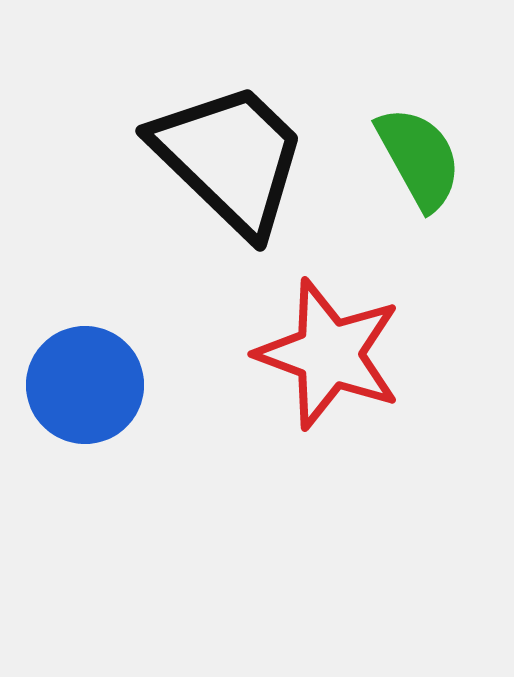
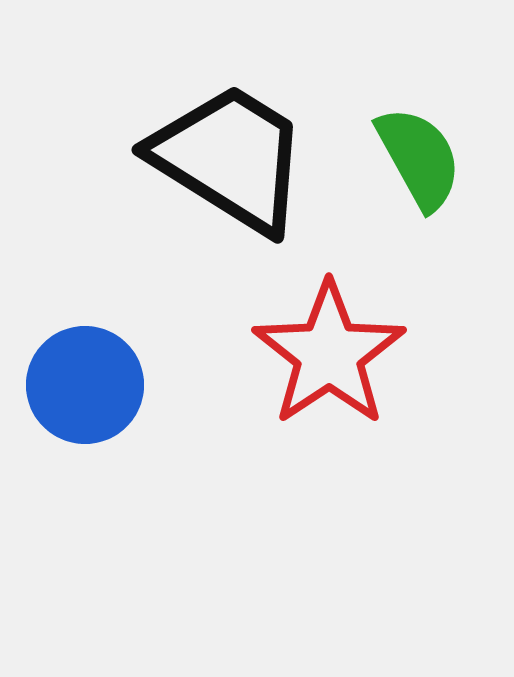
black trapezoid: rotated 12 degrees counterclockwise
red star: rotated 18 degrees clockwise
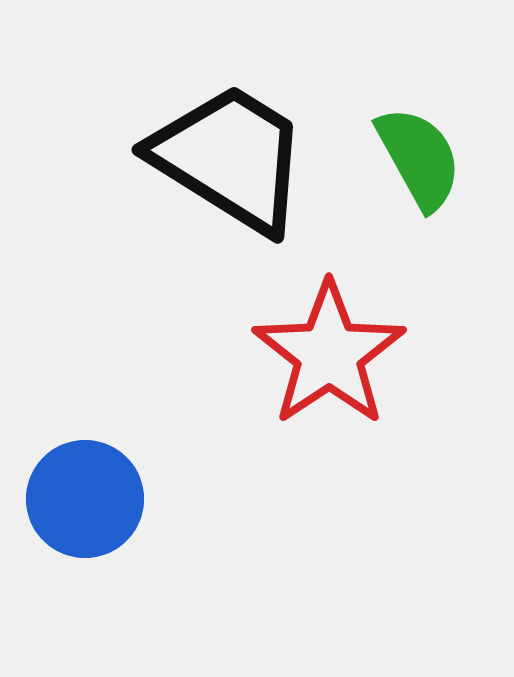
blue circle: moved 114 px down
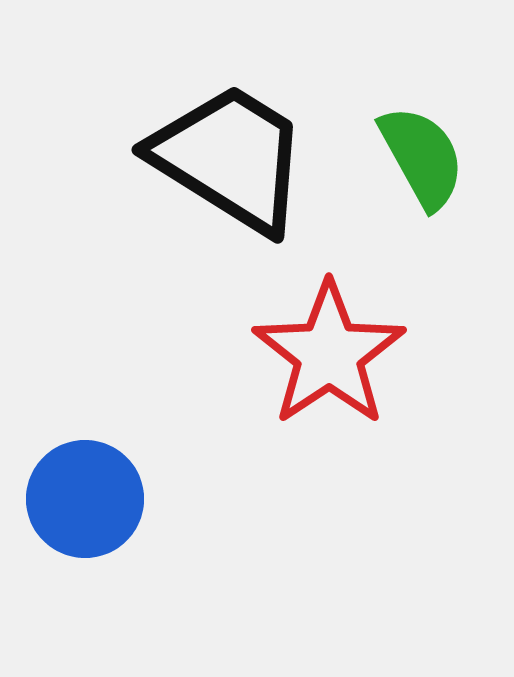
green semicircle: moved 3 px right, 1 px up
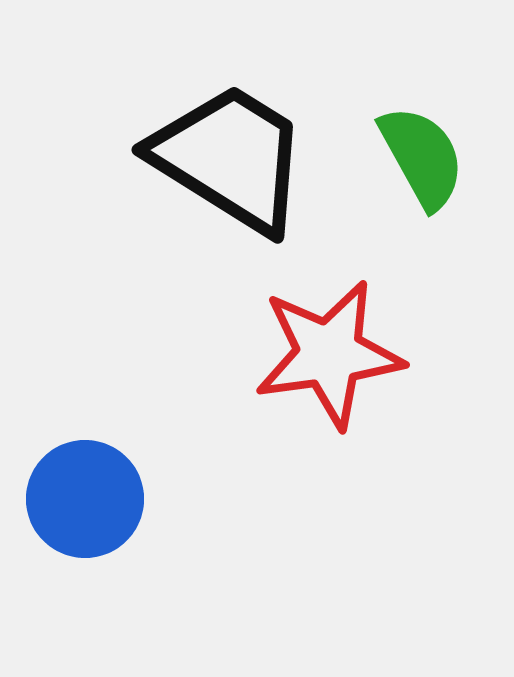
red star: rotated 26 degrees clockwise
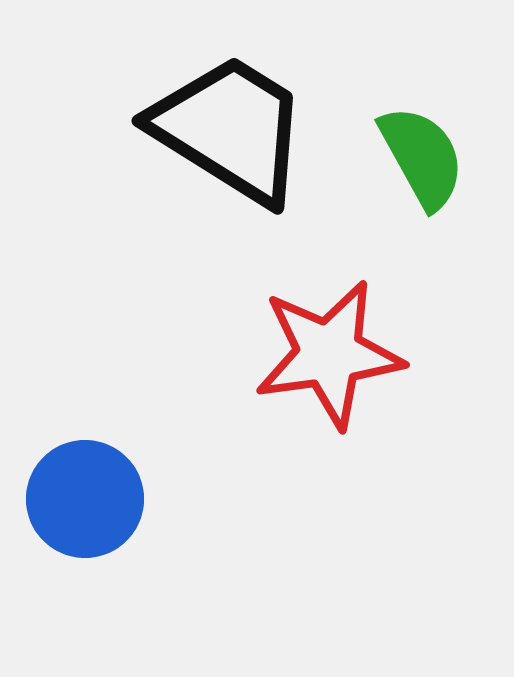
black trapezoid: moved 29 px up
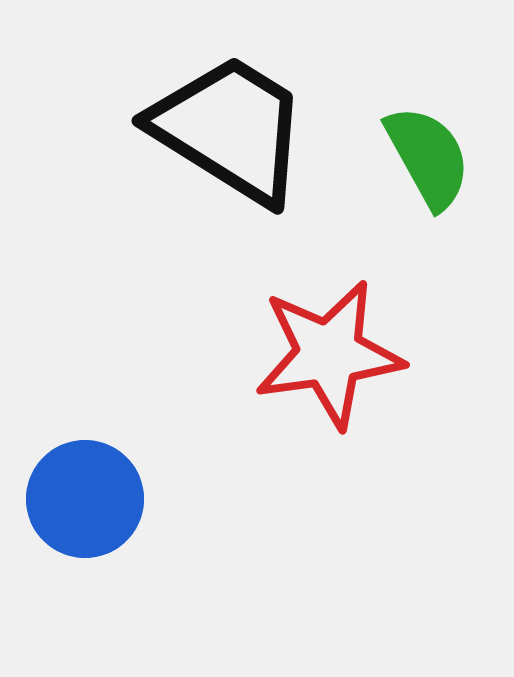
green semicircle: moved 6 px right
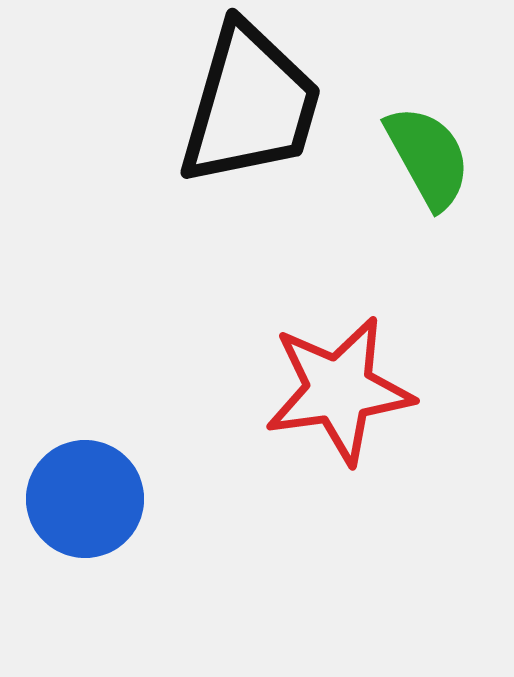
black trapezoid: moved 20 px right, 24 px up; rotated 74 degrees clockwise
red star: moved 10 px right, 36 px down
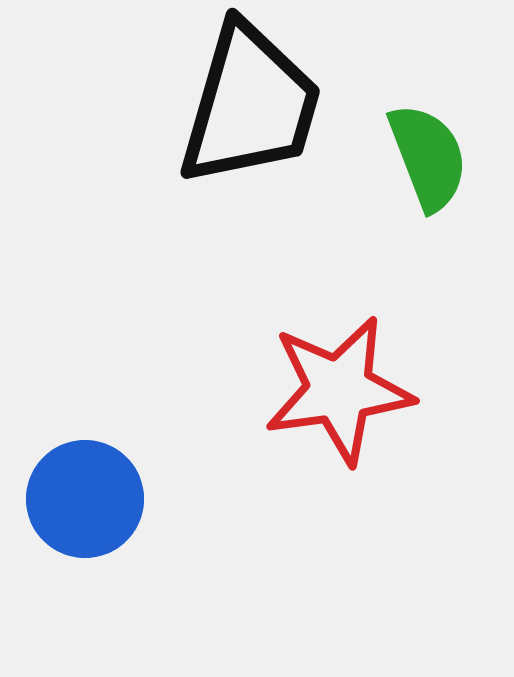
green semicircle: rotated 8 degrees clockwise
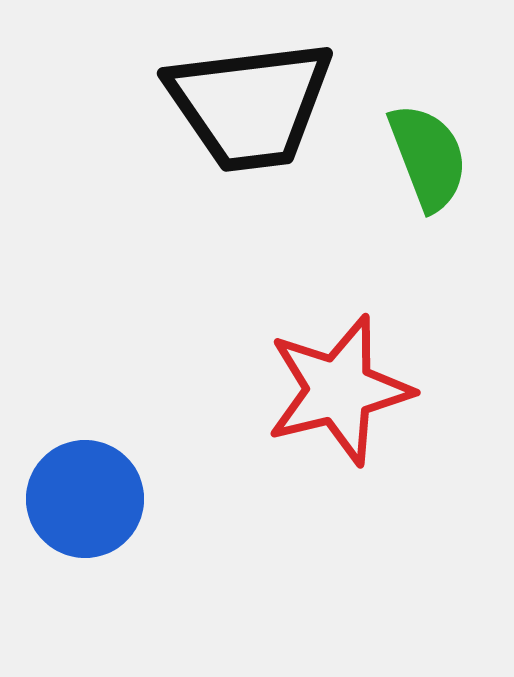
black trapezoid: rotated 67 degrees clockwise
red star: rotated 6 degrees counterclockwise
